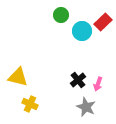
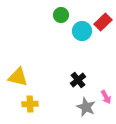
pink arrow: moved 8 px right, 13 px down; rotated 48 degrees counterclockwise
yellow cross: rotated 28 degrees counterclockwise
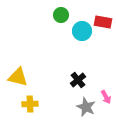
red rectangle: rotated 54 degrees clockwise
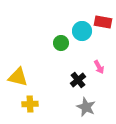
green circle: moved 28 px down
pink arrow: moved 7 px left, 30 px up
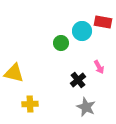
yellow triangle: moved 4 px left, 4 px up
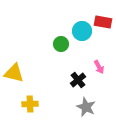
green circle: moved 1 px down
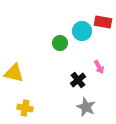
green circle: moved 1 px left, 1 px up
yellow cross: moved 5 px left, 4 px down; rotated 14 degrees clockwise
